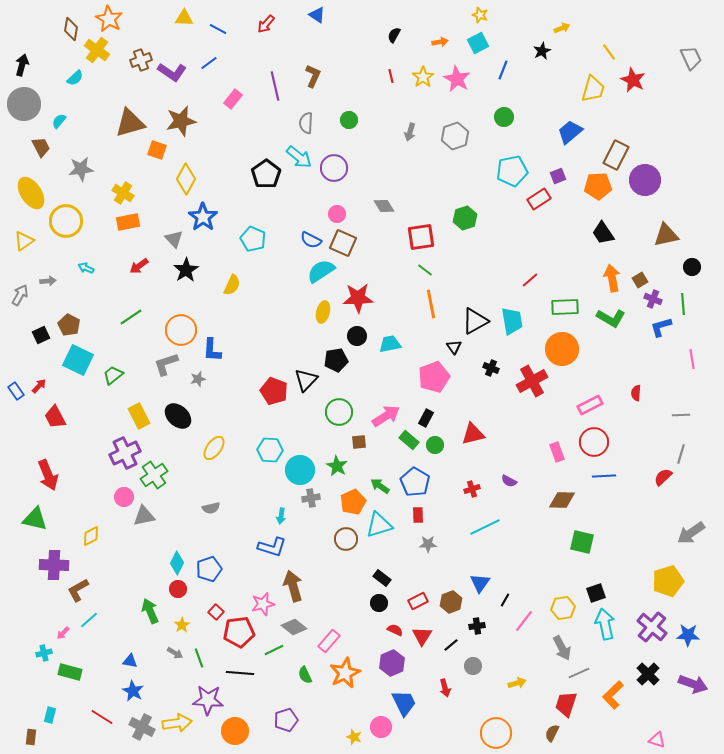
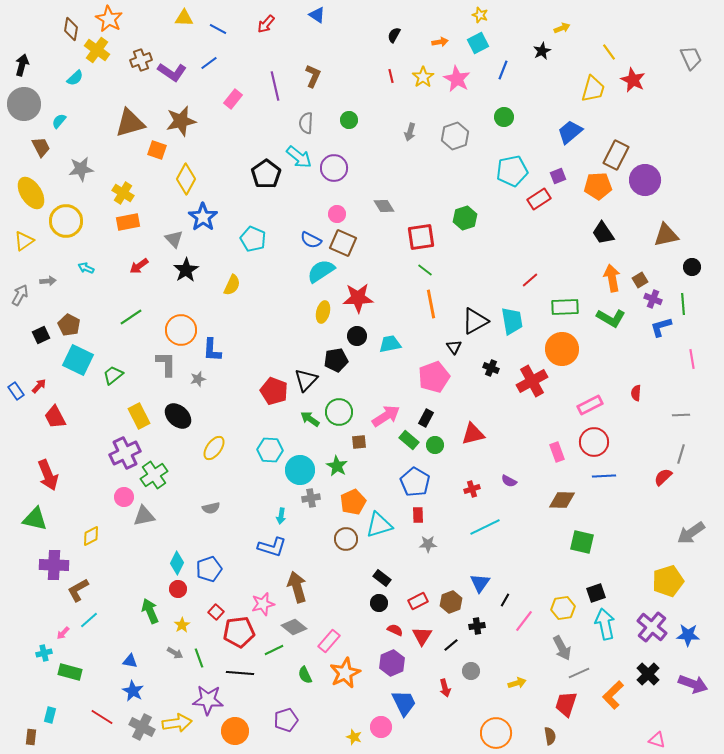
gray L-shape at (166, 364): rotated 108 degrees clockwise
green arrow at (380, 486): moved 70 px left, 67 px up
brown arrow at (293, 586): moved 4 px right, 1 px down
gray circle at (473, 666): moved 2 px left, 5 px down
brown semicircle at (552, 733): moved 2 px left, 3 px down; rotated 144 degrees clockwise
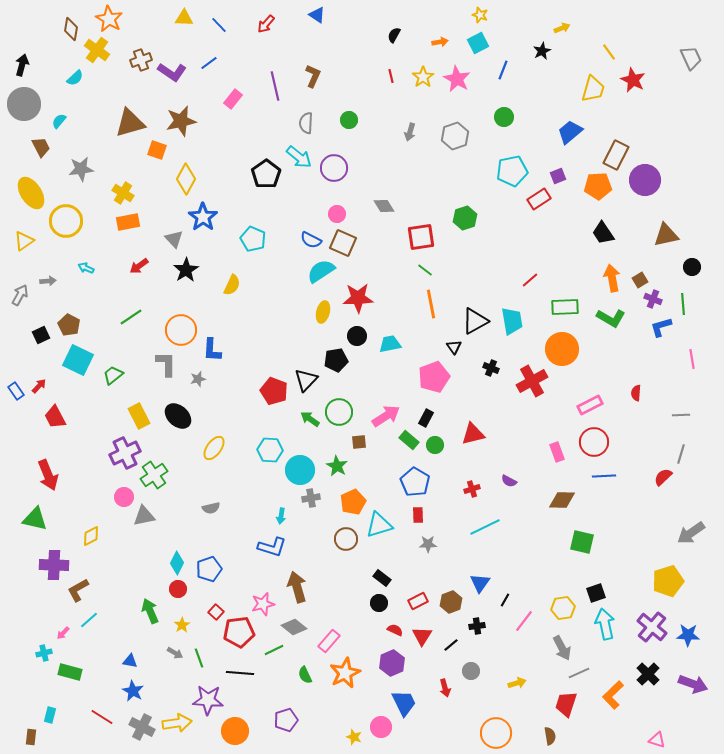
blue line at (218, 29): moved 1 px right, 4 px up; rotated 18 degrees clockwise
